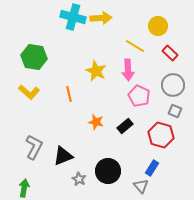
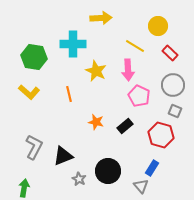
cyan cross: moved 27 px down; rotated 15 degrees counterclockwise
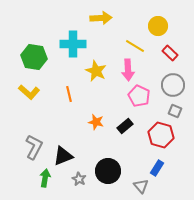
blue rectangle: moved 5 px right
green arrow: moved 21 px right, 10 px up
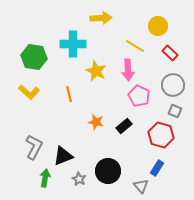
black rectangle: moved 1 px left
